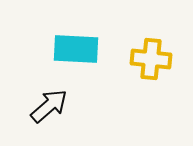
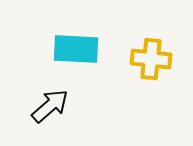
black arrow: moved 1 px right
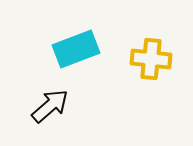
cyan rectangle: rotated 24 degrees counterclockwise
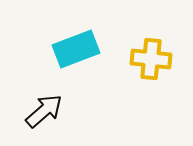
black arrow: moved 6 px left, 5 px down
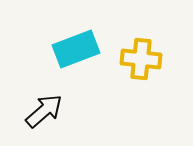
yellow cross: moved 10 px left
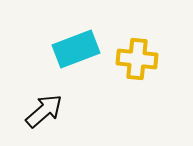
yellow cross: moved 4 px left
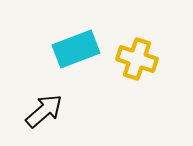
yellow cross: rotated 12 degrees clockwise
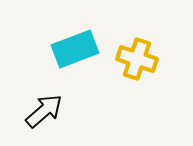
cyan rectangle: moved 1 px left
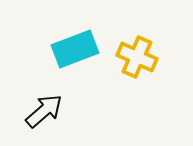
yellow cross: moved 2 px up; rotated 6 degrees clockwise
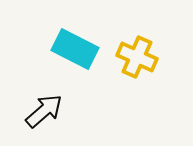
cyan rectangle: rotated 48 degrees clockwise
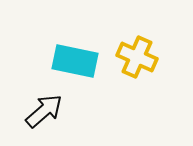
cyan rectangle: moved 12 px down; rotated 15 degrees counterclockwise
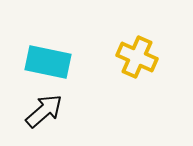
cyan rectangle: moved 27 px left, 1 px down
